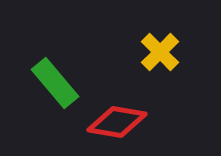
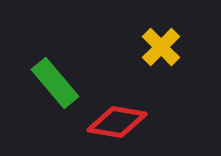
yellow cross: moved 1 px right, 5 px up
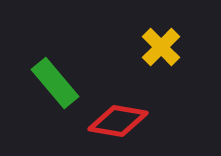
red diamond: moved 1 px right, 1 px up
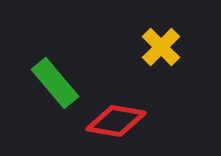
red diamond: moved 2 px left
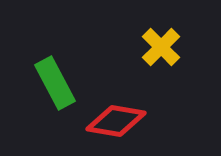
green rectangle: rotated 12 degrees clockwise
